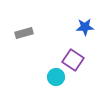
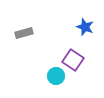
blue star: rotated 24 degrees clockwise
cyan circle: moved 1 px up
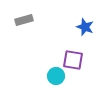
gray rectangle: moved 13 px up
purple square: rotated 25 degrees counterclockwise
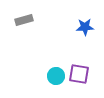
blue star: rotated 24 degrees counterclockwise
purple square: moved 6 px right, 14 px down
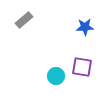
gray rectangle: rotated 24 degrees counterclockwise
purple square: moved 3 px right, 7 px up
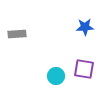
gray rectangle: moved 7 px left, 14 px down; rotated 36 degrees clockwise
purple square: moved 2 px right, 2 px down
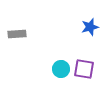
blue star: moved 5 px right; rotated 12 degrees counterclockwise
cyan circle: moved 5 px right, 7 px up
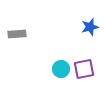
purple square: rotated 20 degrees counterclockwise
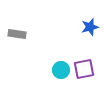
gray rectangle: rotated 12 degrees clockwise
cyan circle: moved 1 px down
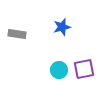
blue star: moved 28 px left
cyan circle: moved 2 px left
